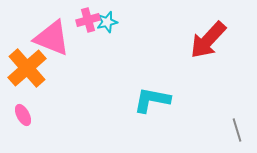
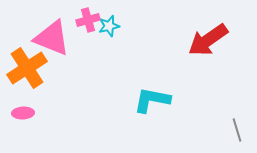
cyan star: moved 2 px right, 4 px down
red arrow: rotated 12 degrees clockwise
orange cross: rotated 9 degrees clockwise
pink ellipse: moved 2 px up; rotated 65 degrees counterclockwise
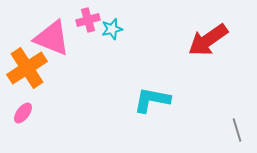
cyan star: moved 3 px right, 3 px down
pink ellipse: rotated 50 degrees counterclockwise
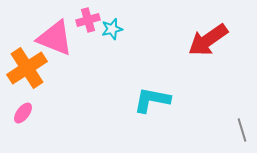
pink triangle: moved 3 px right
gray line: moved 5 px right
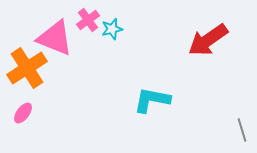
pink cross: rotated 20 degrees counterclockwise
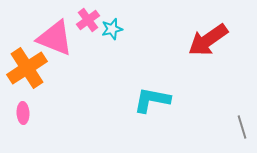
pink ellipse: rotated 40 degrees counterclockwise
gray line: moved 3 px up
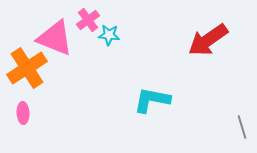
cyan star: moved 3 px left, 6 px down; rotated 20 degrees clockwise
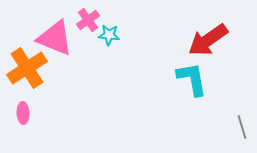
cyan L-shape: moved 40 px right, 21 px up; rotated 69 degrees clockwise
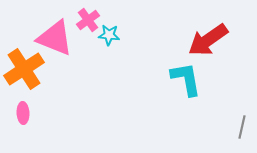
orange cross: moved 3 px left, 1 px down
cyan L-shape: moved 6 px left
gray line: rotated 30 degrees clockwise
